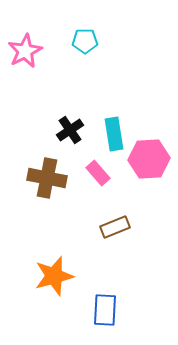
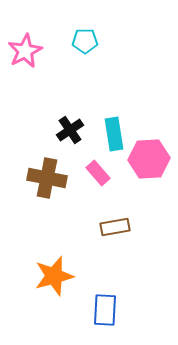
brown rectangle: rotated 12 degrees clockwise
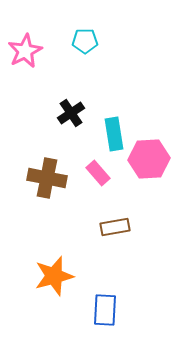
black cross: moved 1 px right, 17 px up
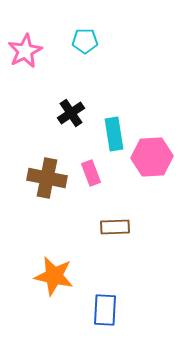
pink hexagon: moved 3 px right, 2 px up
pink rectangle: moved 7 px left; rotated 20 degrees clockwise
brown rectangle: rotated 8 degrees clockwise
orange star: rotated 27 degrees clockwise
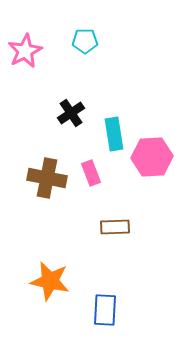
orange star: moved 4 px left, 5 px down
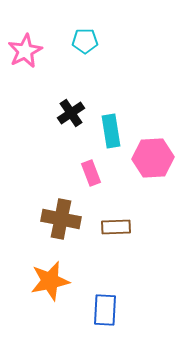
cyan rectangle: moved 3 px left, 3 px up
pink hexagon: moved 1 px right, 1 px down
brown cross: moved 14 px right, 41 px down
brown rectangle: moved 1 px right
orange star: rotated 24 degrees counterclockwise
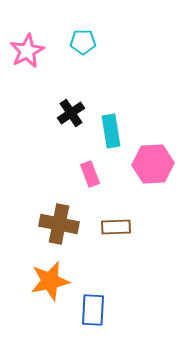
cyan pentagon: moved 2 px left, 1 px down
pink star: moved 2 px right
pink hexagon: moved 6 px down
pink rectangle: moved 1 px left, 1 px down
brown cross: moved 2 px left, 5 px down
blue rectangle: moved 12 px left
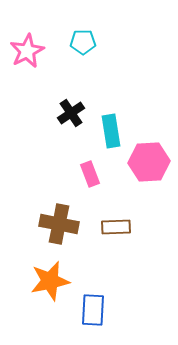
pink hexagon: moved 4 px left, 2 px up
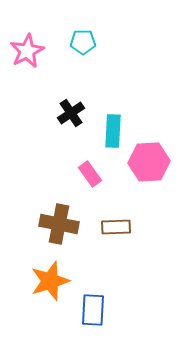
cyan rectangle: moved 2 px right; rotated 12 degrees clockwise
pink rectangle: rotated 15 degrees counterclockwise
orange star: rotated 6 degrees counterclockwise
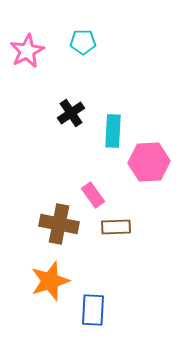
pink rectangle: moved 3 px right, 21 px down
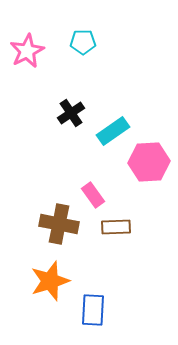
cyan rectangle: rotated 52 degrees clockwise
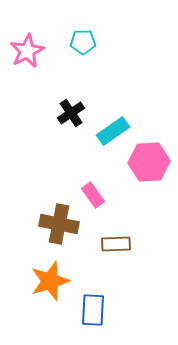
brown rectangle: moved 17 px down
